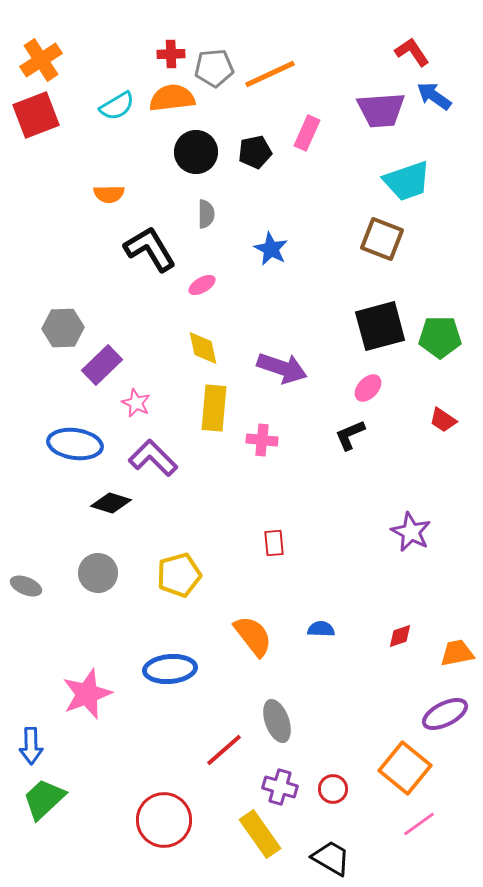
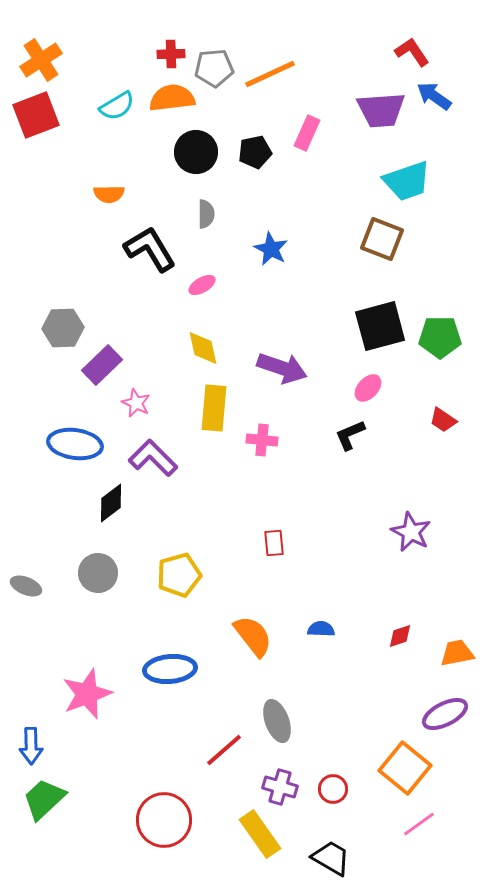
black diamond at (111, 503): rotated 54 degrees counterclockwise
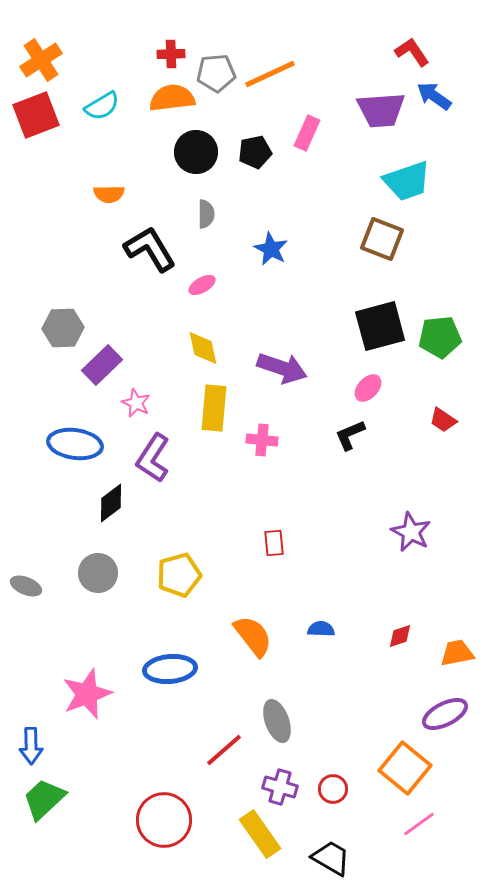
gray pentagon at (214, 68): moved 2 px right, 5 px down
cyan semicircle at (117, 106): moved 15 px left
green pentagon at (440, 337): rotated 6 degrees counterclockwise
purple L-shape at (153, 458): rotated 102 degrees counterclockwise
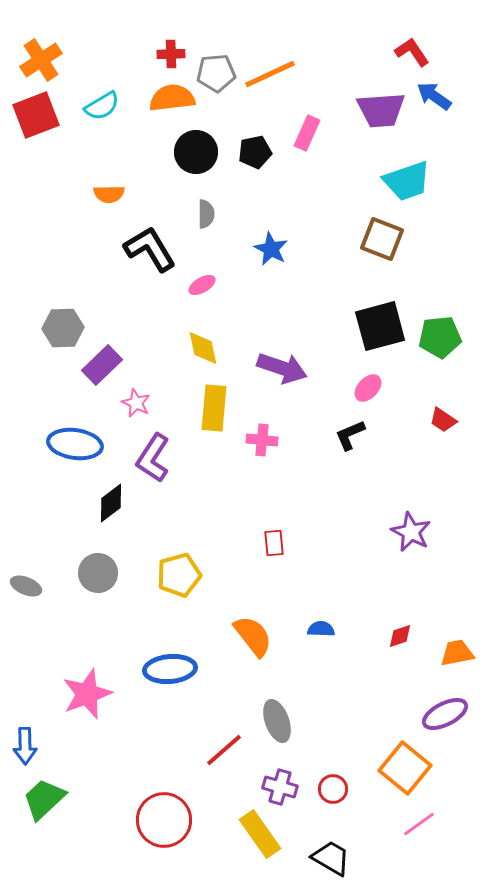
blue arrow at (31, 746): moved 6 px left
